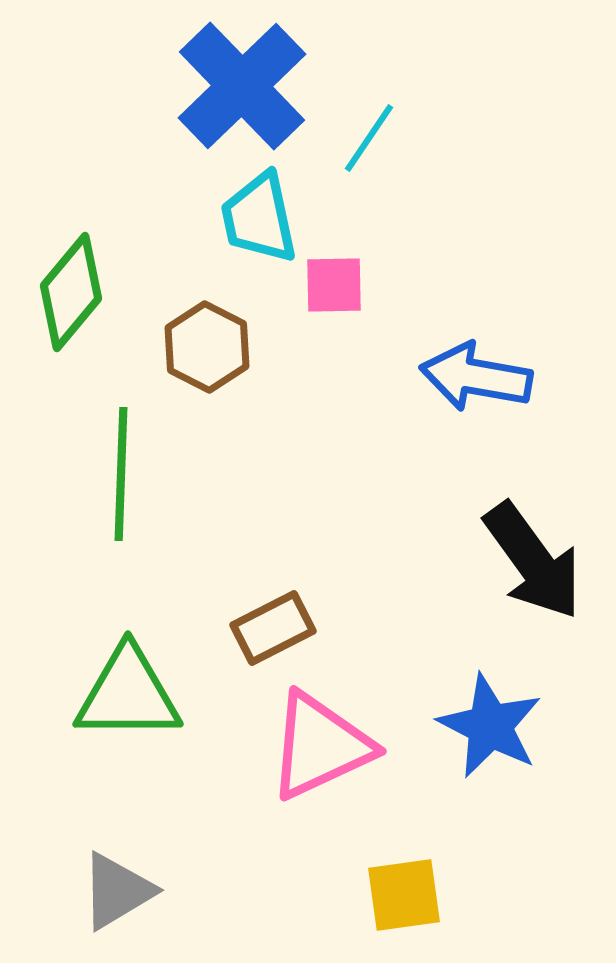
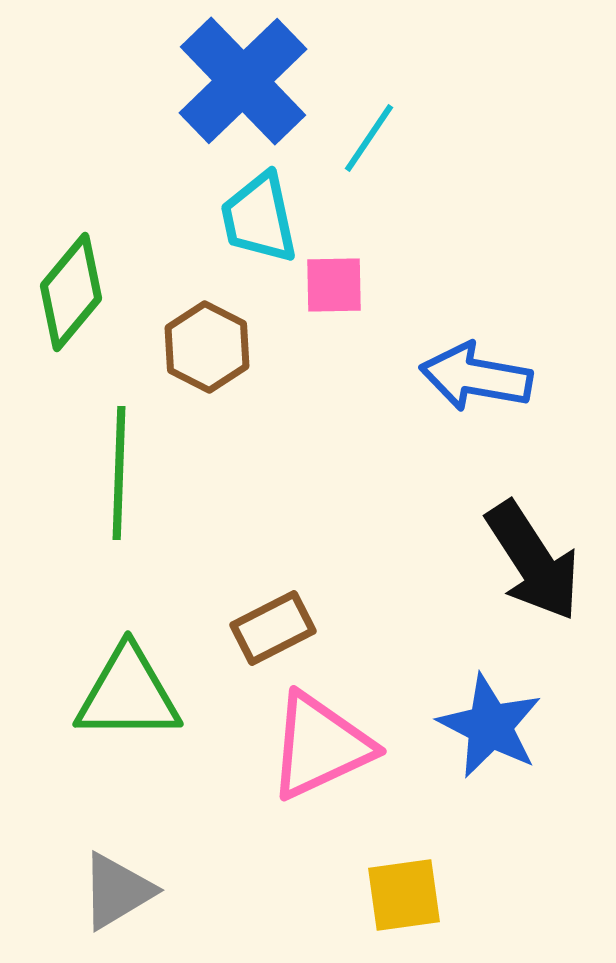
blue cross: moved 1 px right, 5 px up
green line: moved 2 px left, 1 px up
black arrow: rotated 3 degrees clockwise
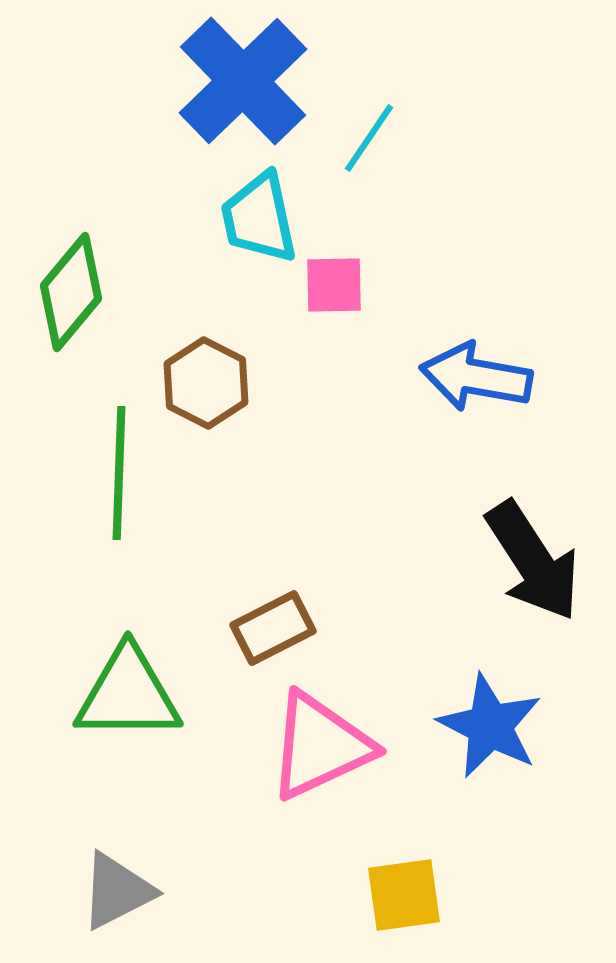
brown hexagon: moved 1 px left, 36 px down
gray triangle: rotated 4 degrees clockwise
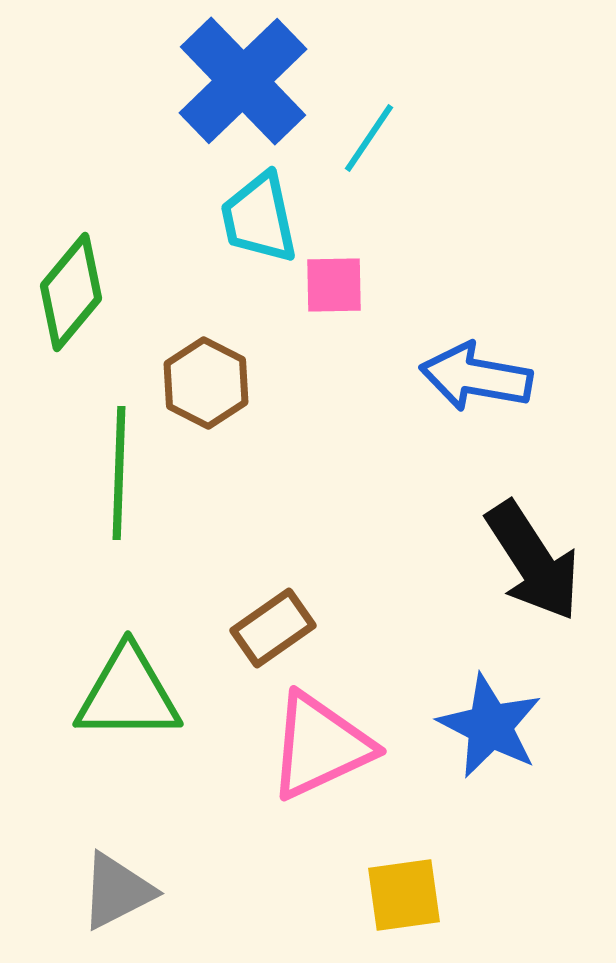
brown rectangle: rotated 8 degrees counterclockwise
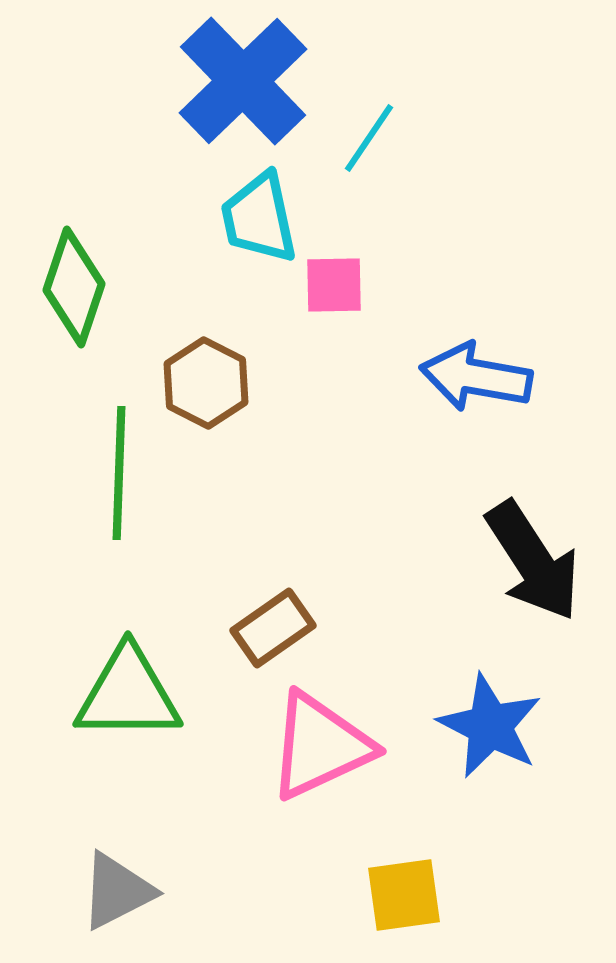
green diamond: moved 3 px right, 5 px up; rotated 21 degrees counterclockwise
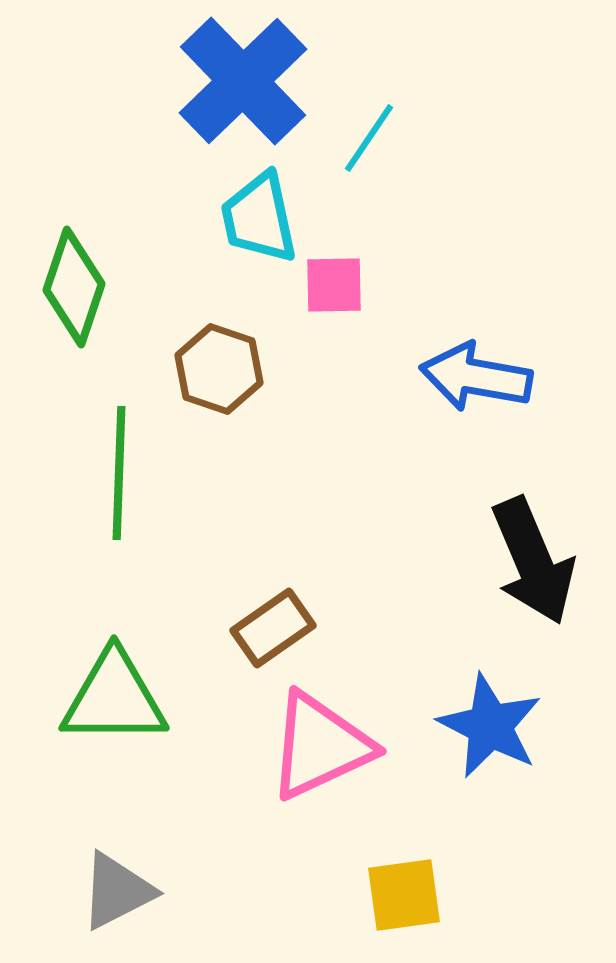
brown hexagon: moved 13 px right, 14 px up; rotated 8 degrees counterclockwise
black arrow: rotated 10 degrees clockwise
green triangle: moved 14 px left, 4 px down
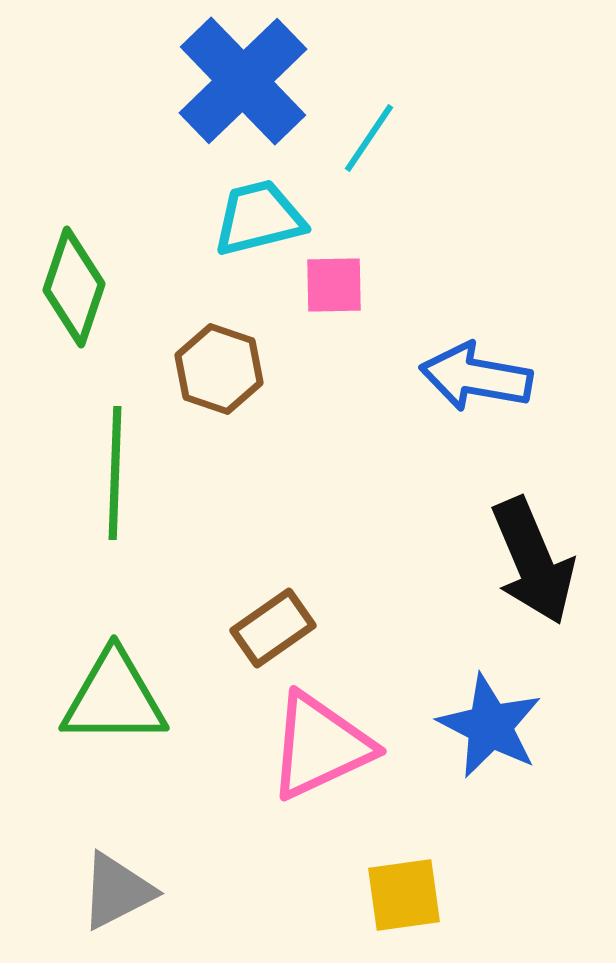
cyan trapezoid: rotated 88 degrees clockwise
green line: moved 4 px left
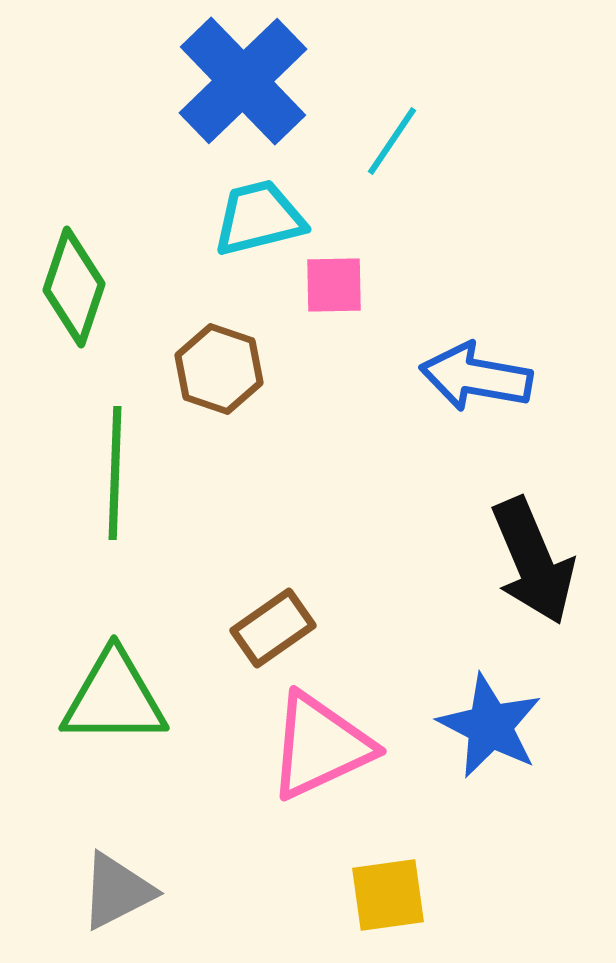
cyan line: moved 23 px right, 3 px down
yellow square: moved 16 px left
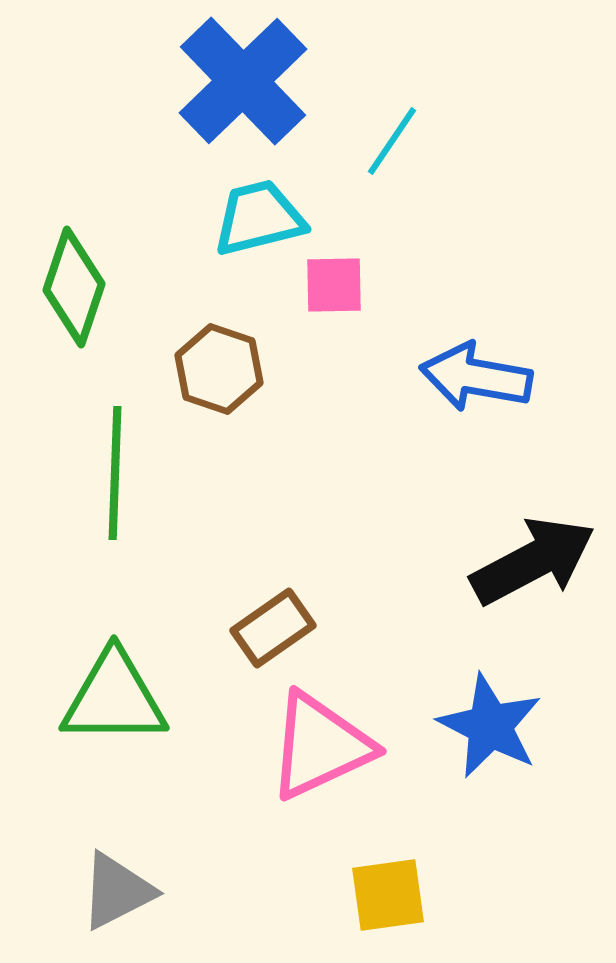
black arrow: rotated 95 degrees counterclockwise
